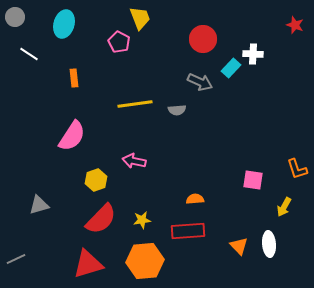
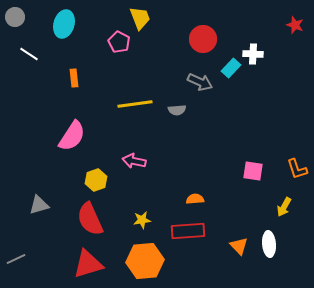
pink square: moved 9 px up
red semicircle: moved 11 px left; rotated 112 degrees clockwise
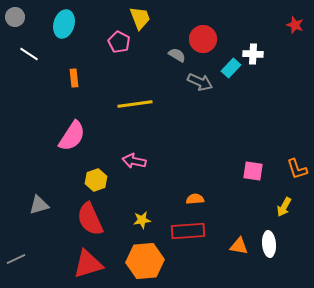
gray semicircle: moved 55 px up; rotated 144 degrees counterclockwise
orange triangle: rotated 36 degrees counterclockwise
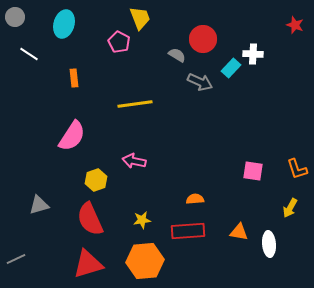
yellow arrow: moved 6 px right, 1 px down
orange triangle: moved 14 px up
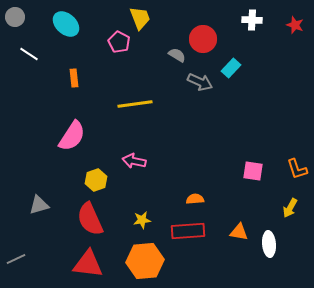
cyan ellipse: moved 2 px right; rotated 64 degrees counterclockwise
white cross: moved 1 px left, 34 px up
red triangle: rotated 24 degrees clockwise
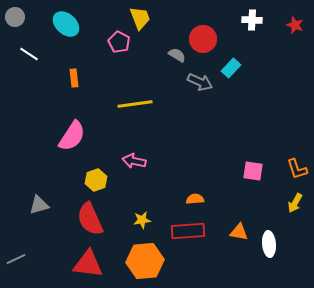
yellow arrow: moved 5 px right, 5 px up
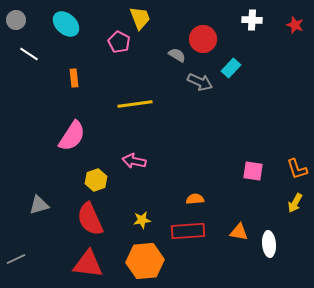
gray circle: moved 1 px right, 3 px down
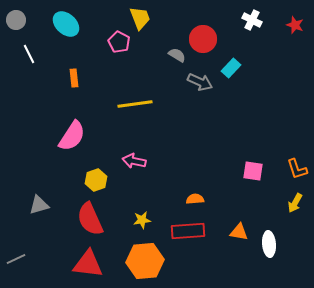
white cross: rotated 24 degrees clockwise
white line: rotated 30 degrees clockwise
